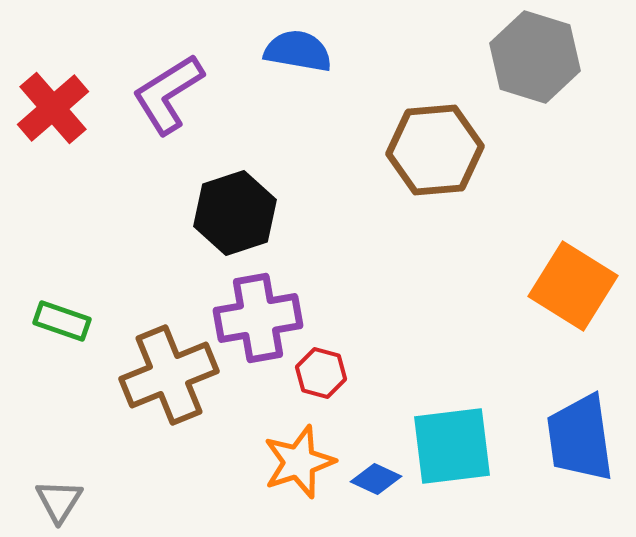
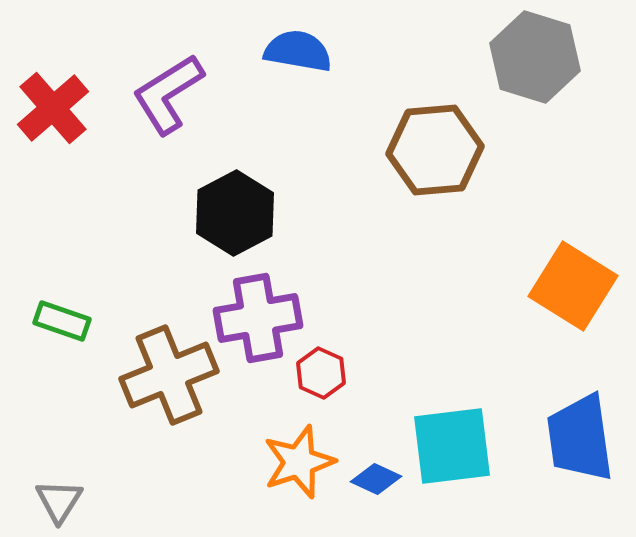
black hexagon: rotated 10 degrees counterclockwise
red hexagon: rotated 9 degrees clockwise
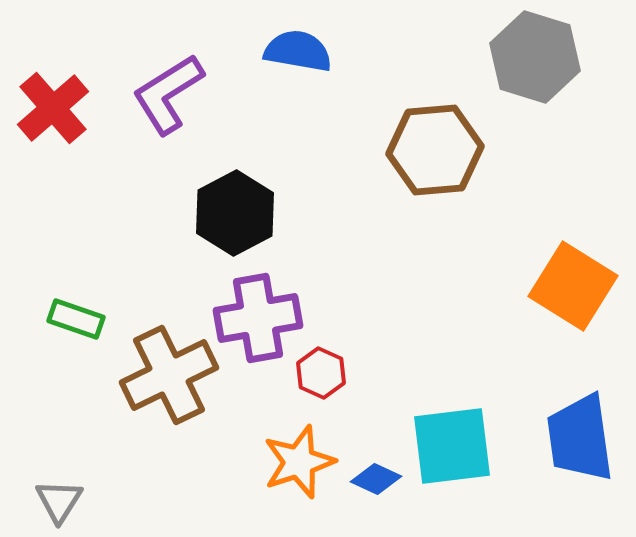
green rectangle: moved 14 px right, 2 px up
brown cross: rotated 4 degrees counterclockwise
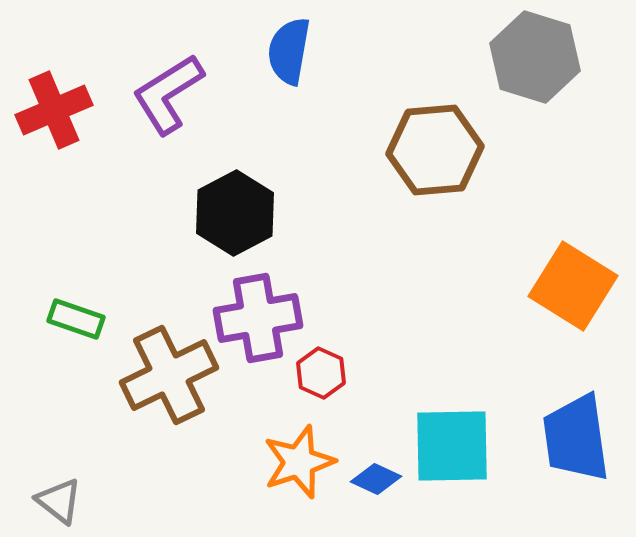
blue semicircle: moved 9 px left; rotated 90 degrees counterclockwise
red cross: moved 1 px right, 2 px down; rotated 18 degrees clockwise
blue trapezoid: moved 4 px left
cyan square: rotated 6 degrees clockwise
gray triangle: rotated 24 degrees counterclockwise
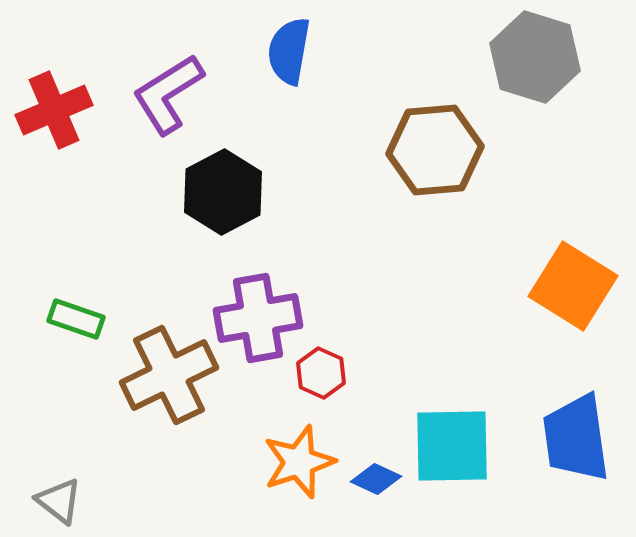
black hexagon: moved 12 px left, 21 px up
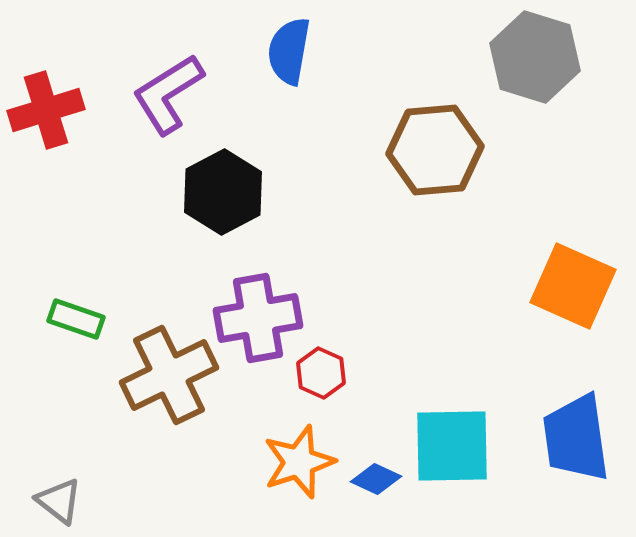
red cross: moved 8 px left; rotated 6 degrees clockwise
orange square: rotated 8 degrees counterclockwise
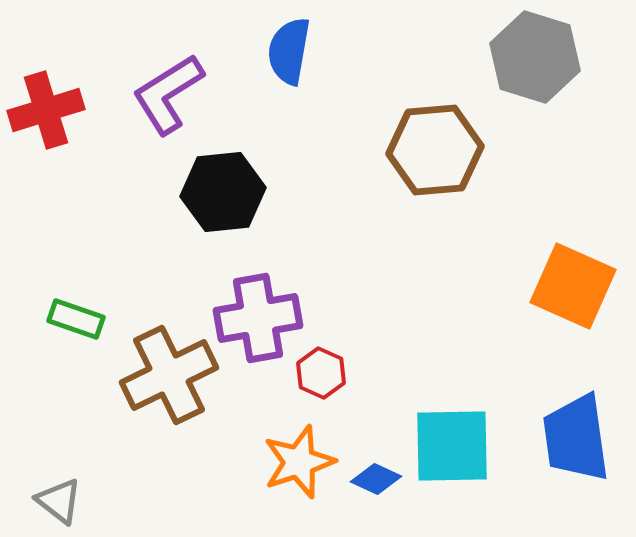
black hexagon: rotated 22 degrees clockwise
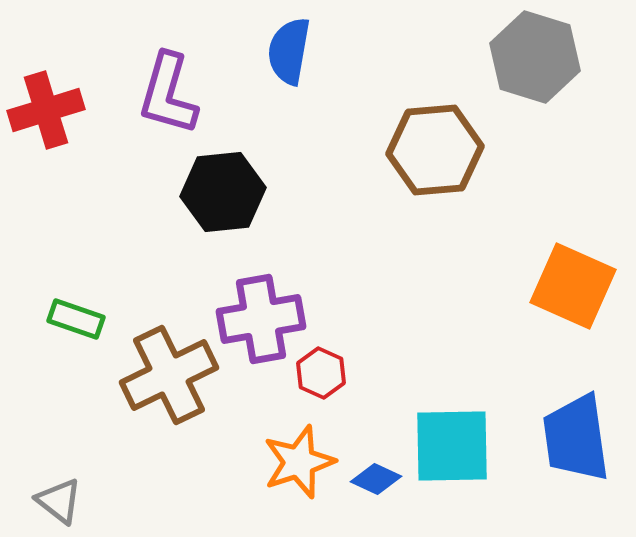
purple L-shape: rotated 42 degrees counterclockwise
purple cross: moved 3 px right, 1 px down
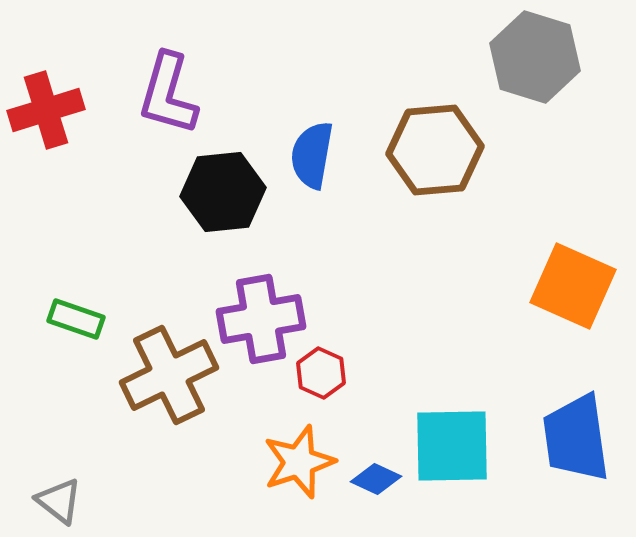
blue semicircle: moved 23 px right, 104 px down
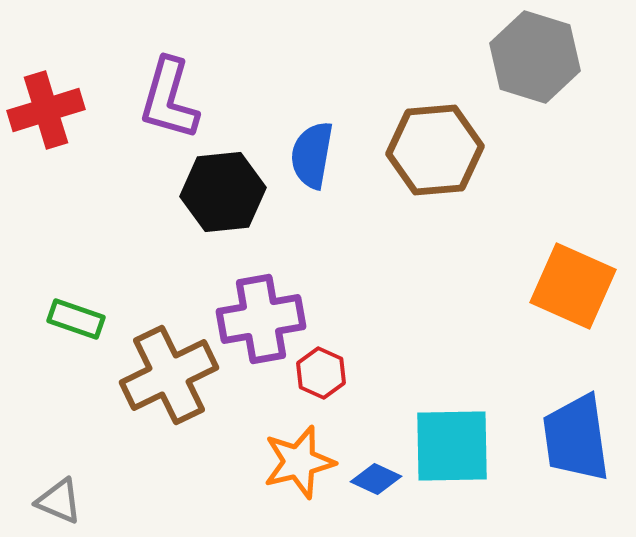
purple L-shape: moved 1 px right, 5 px down
orange star: rotated 4 degrees clockwise
gray triangle: rotated 15 degrees counterclockwise
